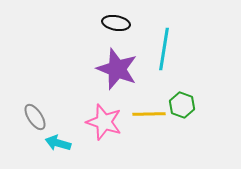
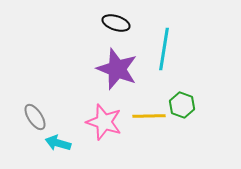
black ellipse: rotated 8 degrees clockwise
yellow line: moved 2 px down
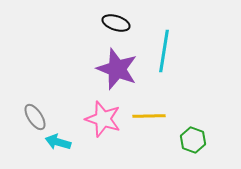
cyan line: moved 2 px down
green hexagon: moved 11 px right, 35 px down
pink star: moved 1 px left, 3 px up
cyan arrow: moved 1 px up
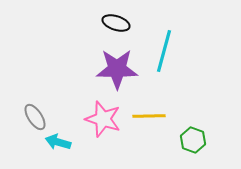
cyan line: rotated 6 degrees clockwise
purple star: rotated 21 degrees counterclockwise
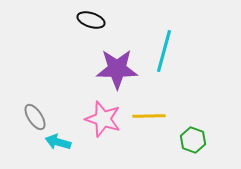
black ellipse: moved 25 px left, 3 px up
